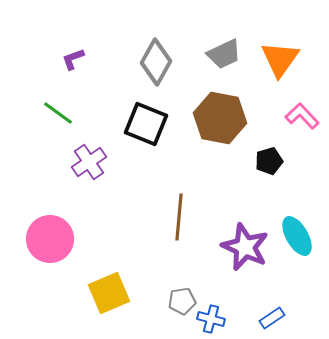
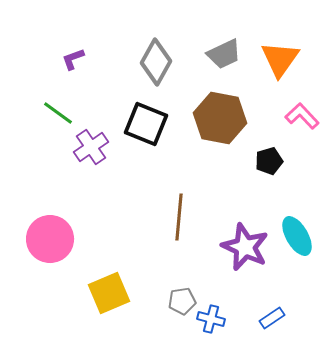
purple cross: moved 2 px right, 15 px up
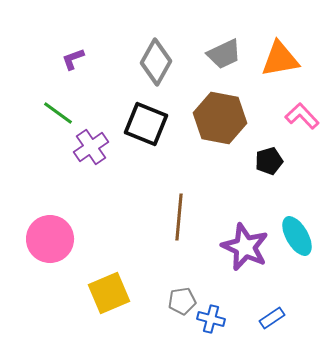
orange triangle: rotated 45 degrees clockwise
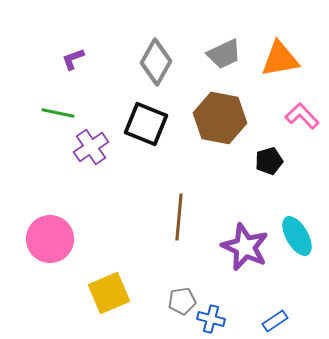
green line: rotated 24 degrees counterclockwise
blue rectangle: moved 3 px right, 3 px down
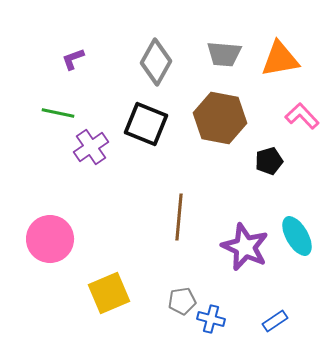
gray trapezoid: rotated 30 degrees clockwise
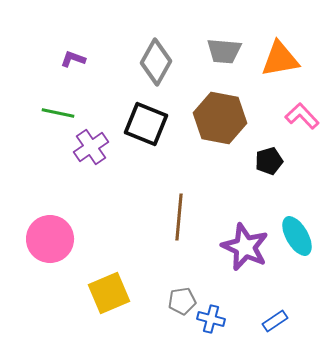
gray trapezoid: moved 3 px up
purple L-shape: rotated 40 degrees clockwise
